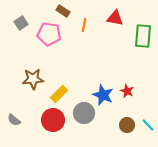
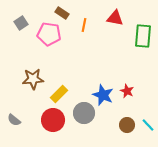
brown rectangle: moved 1 px left, 2 px down
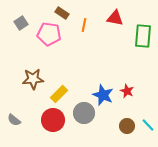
brown circle: moved 1 px down
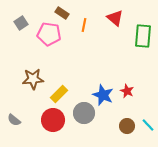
red triangle: rotated 30 degrees clockwise
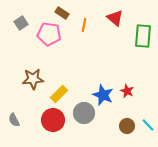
gray semicircle: rotated 24 degrees clockwise
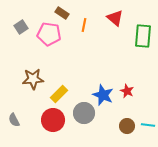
gray square: moved 4 px down
cyan line: rotated 40 degrees counterclockwise
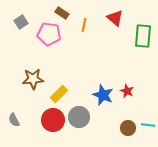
gray square: moved 5 px up
gray circle: moved 5 px left, 4 px down
brown circle: moved 1 px right, 2 px down
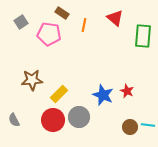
brown star: moved 1 px left, 1 px down
brown circle: moved 2 px right, 1 px up
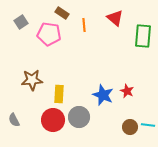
orange line: rotated 16 degrees counterclockwise
yellow rectangle: rotated 42 degrees counterclockwise
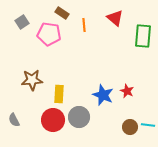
gray square: moved 1 px right
